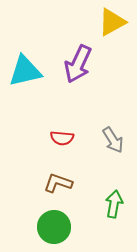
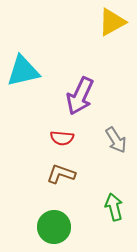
purple arrow: moved 2 px right, 32 px down
cyan triangle: moved 2 px left
gray arrow: moved 3 px right
brown L-shape: moved 3 px right, 9 px up
green arrow: moved 3 px down; rotated 24 degrees counterclockwise
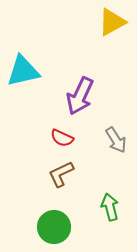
red semicircle: rotated 20 degrees clockwise
brown L-shape: rotated 44 degrees counterclockwise
green arrow: moved 4 px left
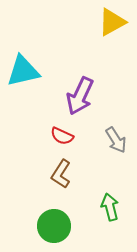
red semicircle: moved 2 px up
brown L-shape: rotated 32 degrees counterclockwise
green circle: moved 1 px up
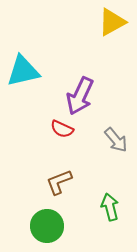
red semicircle: moved 7 px up
gray arrow: rotated 8 degrees counterclockwise
brown L-shape: moved 2 px left, 8 px down; rotated 36 degrees clockwise
green circle: moved 7 px left
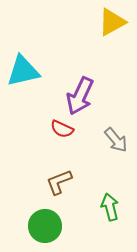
green circle: moved 2 px left
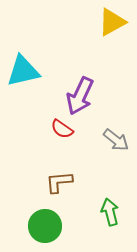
red semicircle: rotated 10 degrees clockwise
gray arrow: rotated 12 degrees counterclockwise
brown L-shape: rotated 16 degrees clockwise
green arrow: moved 5 px down
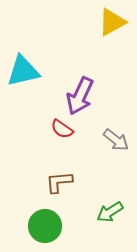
green arrow: rotated 108 degrees counterclockwise
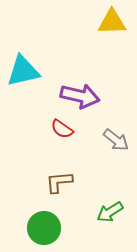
yellow triangle: rotated 28 degrees clockwise
purple arrow: rotated 102 degrees counterclockwise
green circle: moved 1 px left, 2 px down
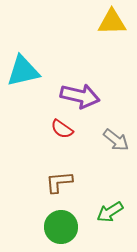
green circle: moved 17 px right, 1 px up
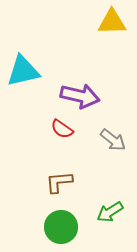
gray arrow: moved 3 px left
